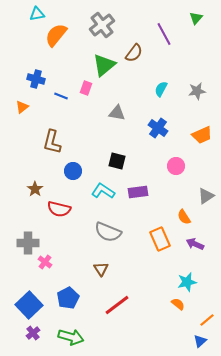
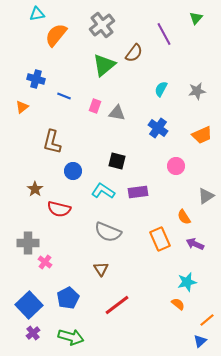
pink rectangle at (86, 88): moved 9 px right, 18 px down
blue line at (61, 96): moved 3 px right
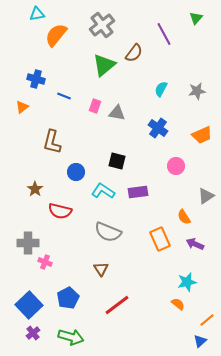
blue circle at (73, 171): moved 3 px right, 1 px down
red semicircle at (59, 209): moved 1 px right, 2 px down
pink cross at (45, 262): rotated 16 degrees counterclockwise
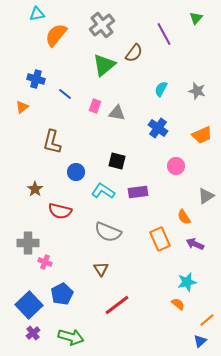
gray star at (197, 91): rotated 24 degrees clockwise
blue line at (64, 96): moved 1 px right, 2 px up; rotated 16 degrees clockwise
blue pentagon at (68, 298): moved 6 px left, 4 px up
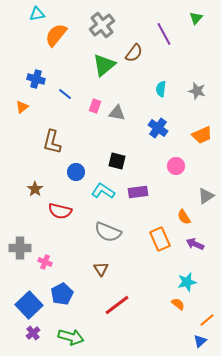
cyan semicircle at (161, 89): rotated 21 degrees counterclockwise
gray cross at (28, 243): moved 8 px left, 5 px down
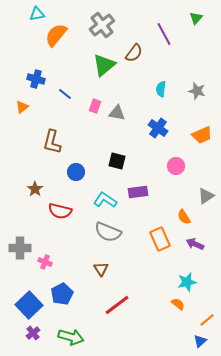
cyan L-shape at (103, 191): moved 2 px right, 9 px down
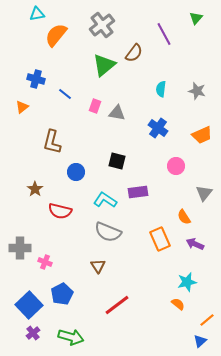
gray triangle at (206, 196): moved 2 px left, 3 px up; rotated 18 degrees counterclockwise
brown triangle at (101, 269): moved 3 px left, 3 px up
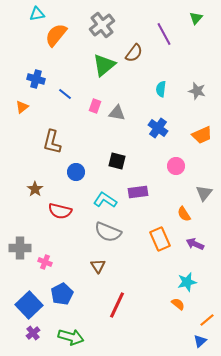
orange semicircle at (184, 217): moved 3 px up
red line at (117, 305): rotated 28 degrees counterclockwise
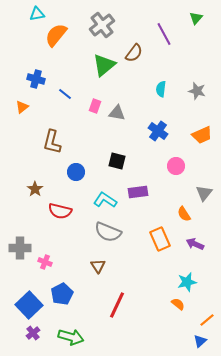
blue cross at (158, 128): moved 3 px down
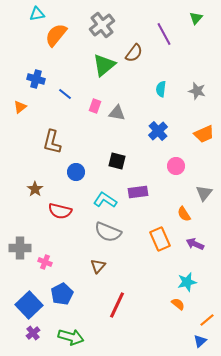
orange triangle at (22, 107): moved 2 px left
blue cross at (158, 131): rotated 12 degrees clockwise
orange trapezoid at (202, 135): moved 2 px right, 1 px up
brown triangle at (98, 266): rotated 14 degrees clockwise
